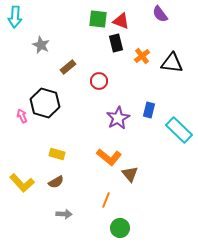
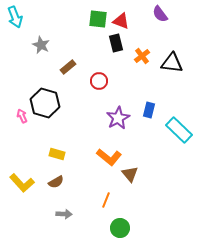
cyan arrow: rotated 25 degrees counterclockwise
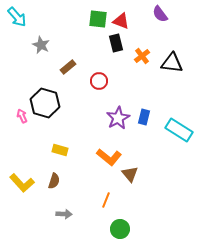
cyan arrow: moved 2 px right; rotated 20 degrees counterclockwise
blue rectangle: moved 5 px left, 7 px down
cyan rectangle: rotated 12 degrees counterclockwise
yellow rectangle: moved 3 px right, 4 px up
brown semicircle: moved 2 px left, 1 px up; rotated 42 degrees counterclockwise
green circle: moved 1 px down
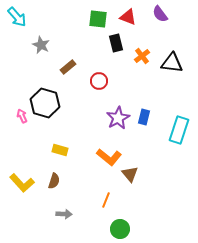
red triangle: moved 7 px right, 4 px up
cyan rectangle: rotated 76 degrees clockwise
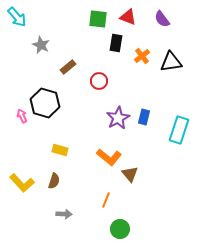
purple semicircle: moved 2 px right, 5 px down
black rectangle: rotated 24 degrees clockwise
black triangle: moved 1 px left, 1 px up; rotated 15 degrees counterclockwise
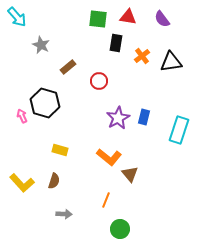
red triangle: rotated 12 degrees counterclockwise
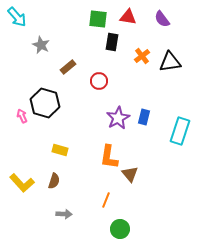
black rectangle: moved 4 px left, 1 px up
black triangle: moved 1 px left
cyan rectangle: moved 1 px right, 1 px down
orange L-shape: rotated 60 degrees clockwise
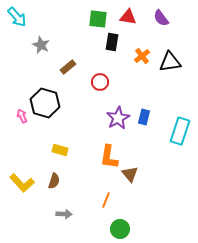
purple semicircle: moved 1 px left, 1 px up
red circle: moved 1 px right, 1 px down
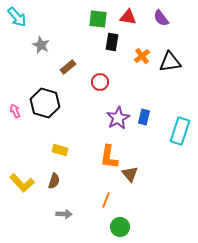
pink arrow: moved 7 px left, 5 px up
green circle: moved 2 px up
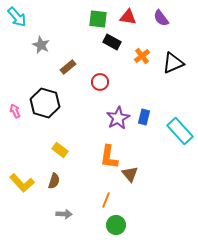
black rectangle: rotated 72 degrees counterclockwise
black triangle: moved 3 px right, 1 px down; rotated 15 degrees counterclockwise
cyan rectangle: rotated 60 degrees counterclockwise
yellow rectangle: rotated 21 degrees clockwise
green circle: moved 4 px left, 2 px up
